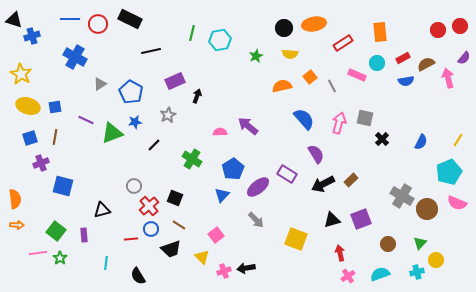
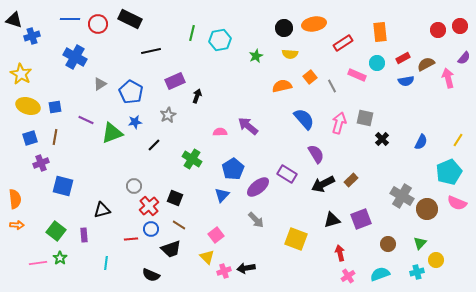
pink line at (38, 253): moved 10 px down
yellow triangle at (202, 257): moved 5 px right
black semicircle at (138, 276): moved 13 px right, 1 px up; rotated 36 degrees counterclockwise
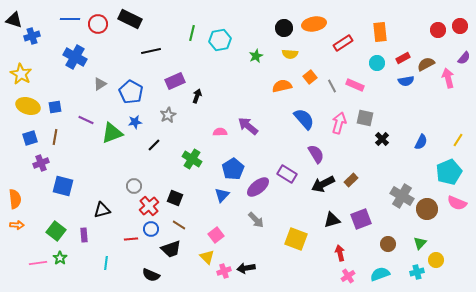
pink rectangle at (357, 75): moved 2 px left, 10 px down
